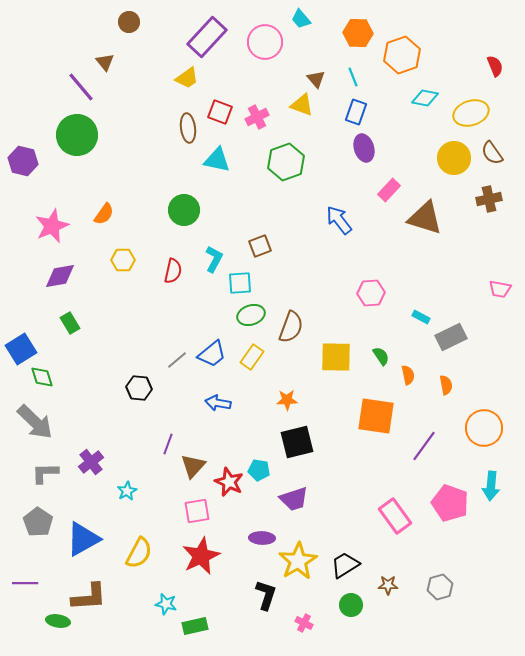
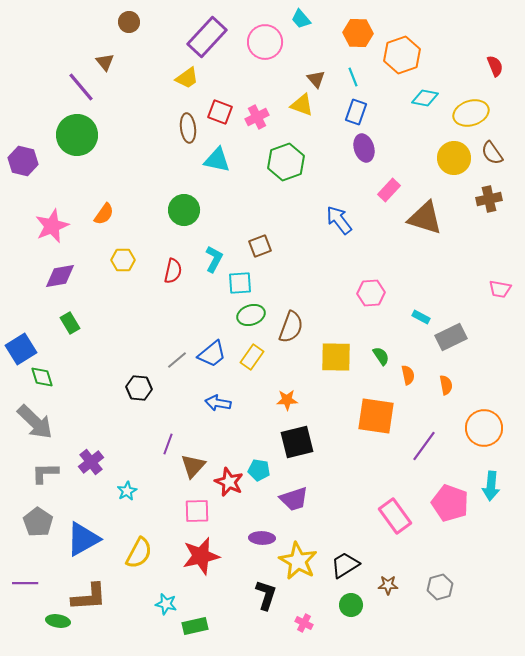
pink square at (197, 511): rotated 8 degrees clockwise
red star at (201, 556): rotated 12 degrees clockwise
yellow star at (298, 561): rotated 12 degrees counterclockwise
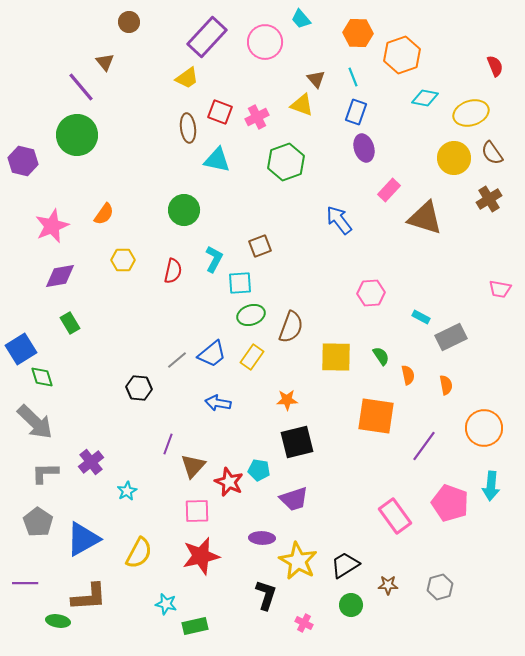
brown cross at (489, 199): rotated 20 degrees counterclockwise
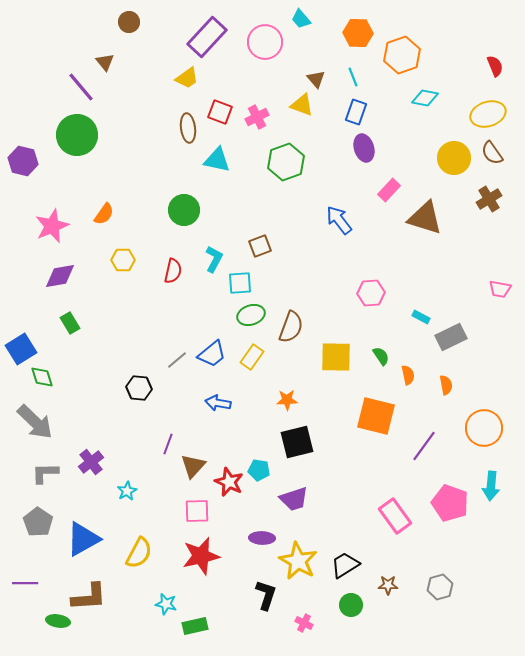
yellow ellipse at (471, 113): moved 17 px right, 1 px down
orange square at (376, 416): rotated 6 degrees clockwise
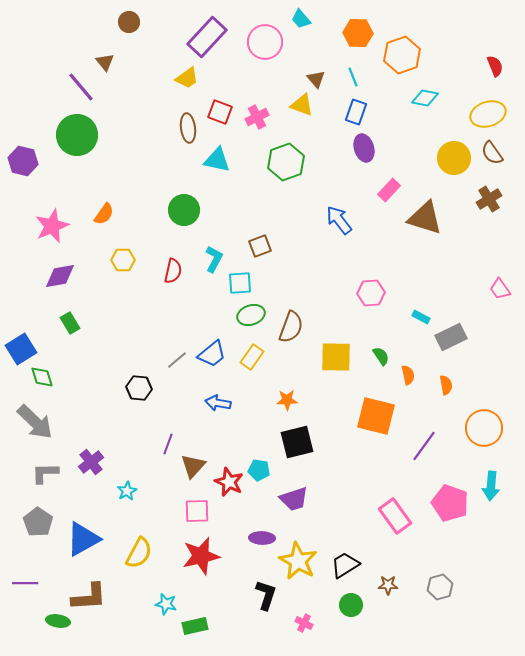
pink trapezoid at (500, 289): rotated 45 degrees clockwise
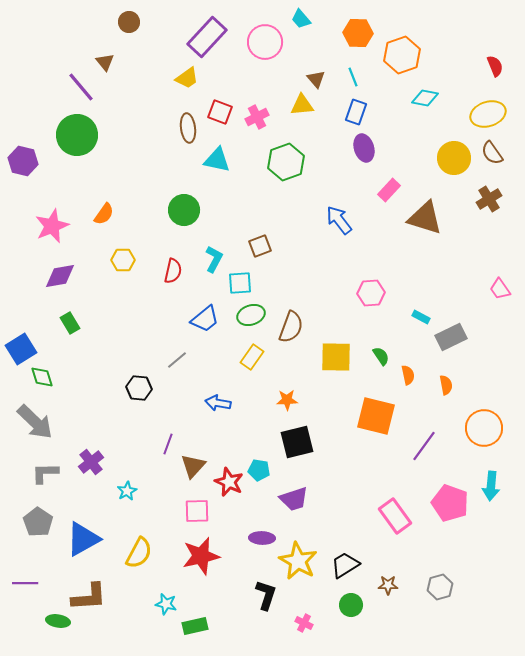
yellow triangle at (302, 105): rotated 25 degrees counterclockwise
blue trapezoid at (212, 354): moved 7 px left, 35 px up
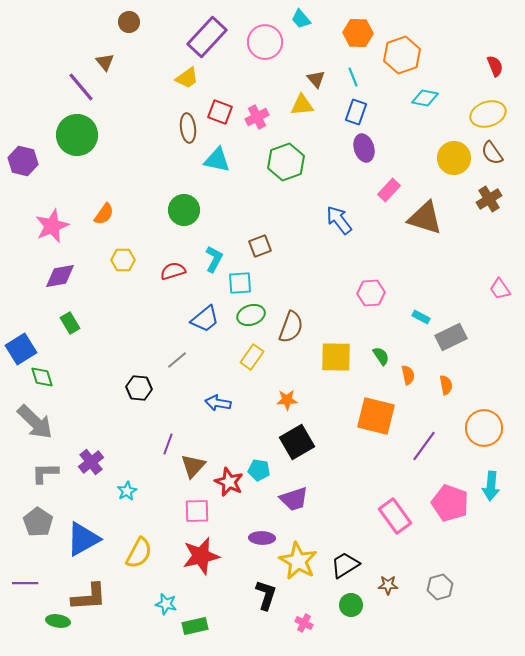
red semicircle at (173, 271): rotated 120 degrees counterclockwise
black square at (297, 442): rotated 16 degrees counterclockwise
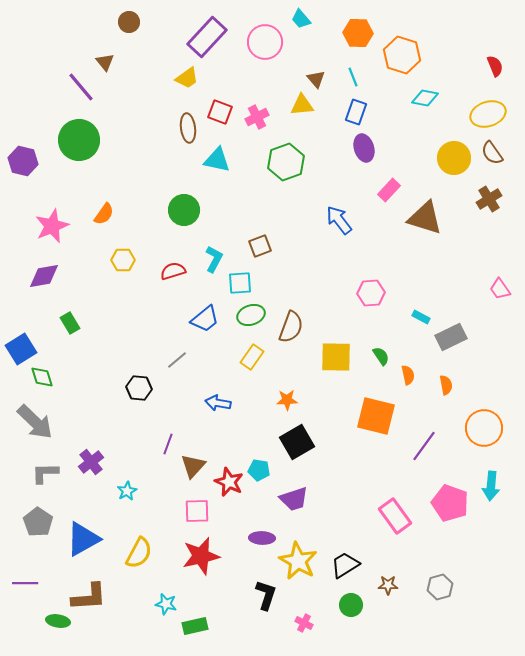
orange hexagon at (402, 55): rotated 24 degrees counterclockwise
green circle at (77, 135): moved 2 px right, 5 px down
purple diamond at (60, 276): moved 16 px left
